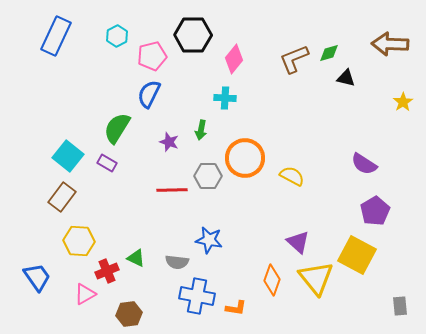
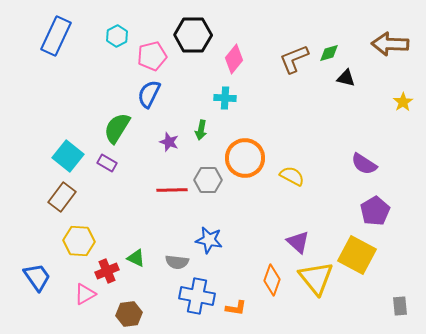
gray hexagon: moved 4 px down
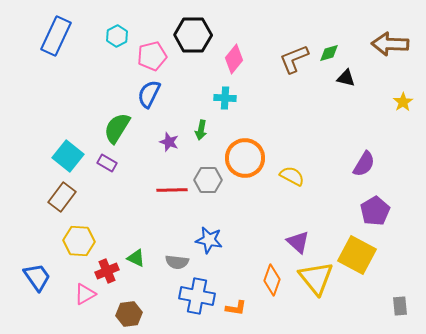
purple semicircle: rotated 92 degrees counterclockwise
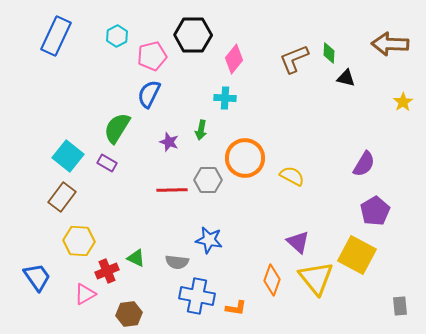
green diamond: rotated 70 degrees counterclockwise
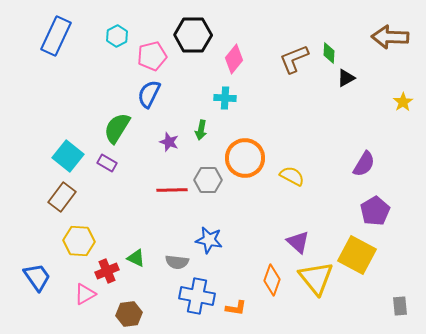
brown arrow: moved 7 px up
black triangle: rotated 42 degrees counterclockwise
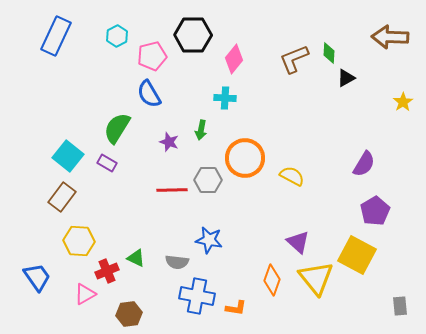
blue semicircle: rotated 56 degrees counterclockwise
